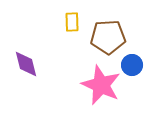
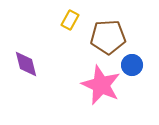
yellow rectangle: moved 2 px left, 2 px up; rotated 30 degrees clockwise
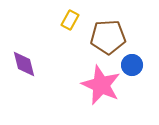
purple diamond: moved 2 px left
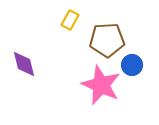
brown pentagon: moved 1 px left, 3 px down
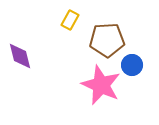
purple diamond: moved 4 px left, 8 px up
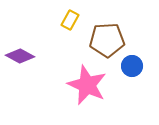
purple diamond: rotated 48 degrees counterclockwise
blue circle: moved 1 px down
pink star: moved 14 px left
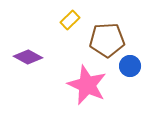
yellow rectangle: rotated 18 degrees clockwise
purple diamond: moved 8 px right, 1 px down
blue circle: moved 2 px left
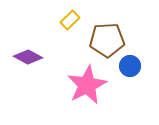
pink star: rotated 21 degrees clockwise
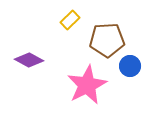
purple diamond: moved 1 px right, 3 px down
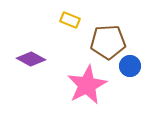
yellow rectangle: rotated 66 degrees clockwise
brown pentagon: moved 1 px right, 2 px down
purple diamond: moved 2 px right, 1 px up
